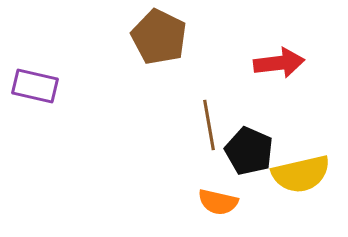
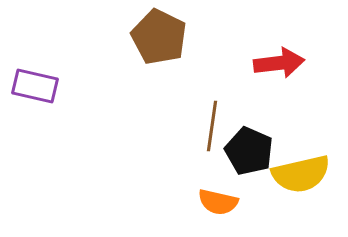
brown line: moved 3 px right, 1 px down; rotated 18 degrees clockwise
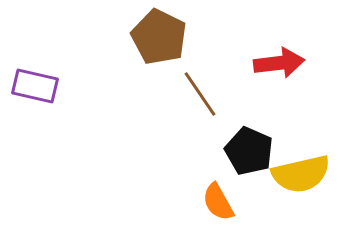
brown line: moved 12 px left, 32 px up; rotated 42 degrees counterclockwise
orange semicircle: rotated 48 degrees clockwise
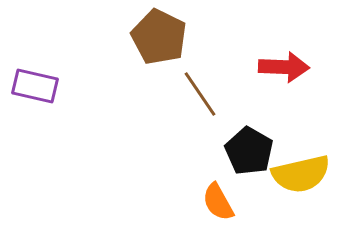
red arrow: moved 5 px right, 4 px down; rotated 9 degrees clockwise
black pentagon: rotated 6 degrees clockwise
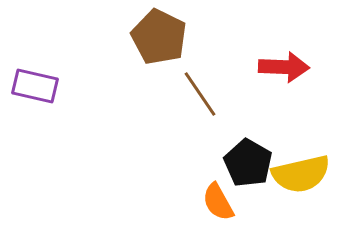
black pentagon: moved 1 px left, 12 px down
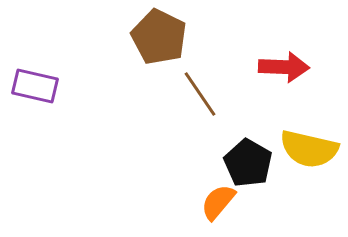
yellow semicircle: moved 8 px right, 25 px up; rotated 26 degrees clockwise
orange semicircle: rotated 69 degrees clockwise
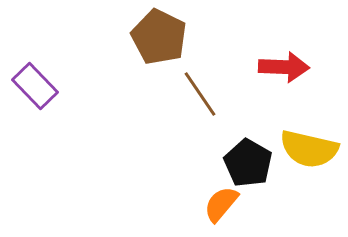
purple rectangle: rotated 33 degrees clockwise
orange semicircle: moved 3 px right, 2 px down
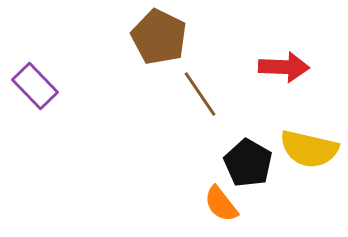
orange semicircle: rotated 78 degrees counterclockwise
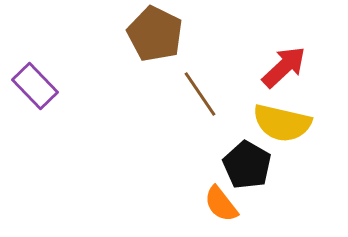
brown pentagon: moved 4 px left, 3 px up
red arrow: rotated 45 degrees counterclockwise
yellow semicircle: moved 27 px left, 26 px up
black pentagon: moved 1 px left, 2 px down
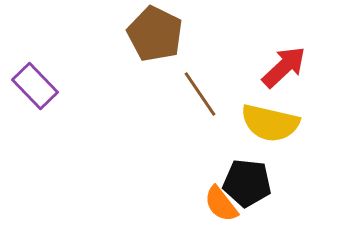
yellow semicircle: moved 12 px left
black pentagon: moved 18 px down; rotated 24 degrees counterclockwise
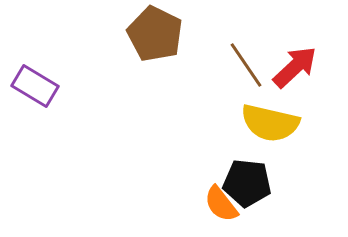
red arrow: moved 11 px right
purple rectangle: rotated 15 degrees counterclockwise
brown line: moved 46 px right, 29 px up
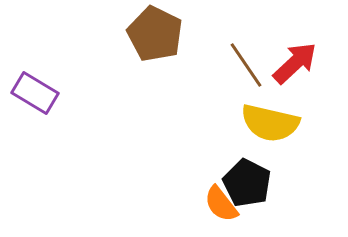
red arrow: moved 4 px up
purple rectangle: moved 7 px down
black pentagon: rotated 21 degrees clockwise
